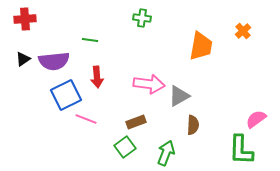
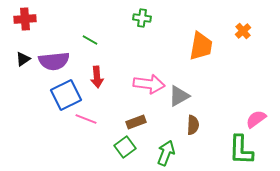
green line: rotated 21 degrees clockwise
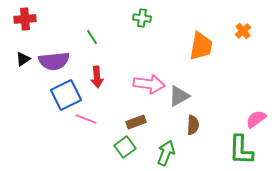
green line: moved 2 px right, 3 px up; rotated 28 degrees clockwise
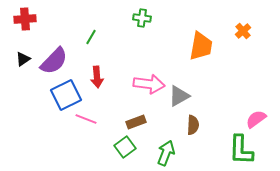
green line: moved 1 px left; rotated 63 degrees clockwise
purple semicircle: rotated 40 degrees counterclockwise
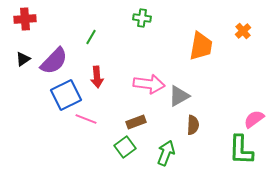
pink semicircle: moved 2 px left
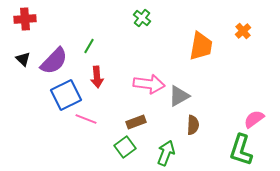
green cross: rotated 30 degrees clockwise
green line: moved 2 px left, 9 px down
black triangle: rotated 42 degrees counterclockwise
green L-shape: rotated 16 degrees clockwise
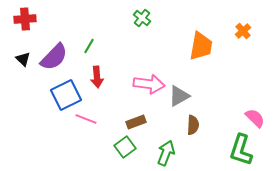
purple semicircle: moved 4 px up
pink semicircle: moved 1 px right, 1 px up; rotated 80 degrees clockwise
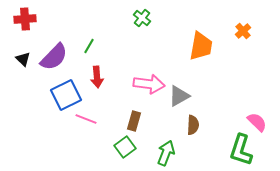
pink semicircle: moved 2 px right, 4 px down
brown rectangle: moved 2 px left, 1 px up; rotated 54 degrees counterclockwise
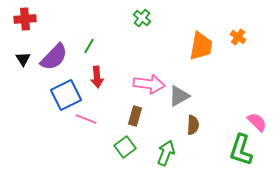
orange cross: moved 5 px left, 6 px down; rotated 14 degrees counterclockwise
black triangle: rotated 14 degrees clockwise
brown rectangle: moved 1 px right, 5 px up
